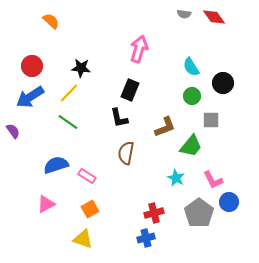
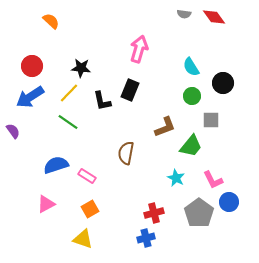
black L-shape: moved 17 px left, 17 px up
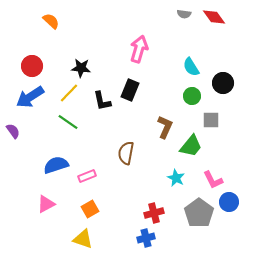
brown L-shape: rotated 45 degrees counterclockwise
pink rectangle: rotated 54 degrees counterclockwise
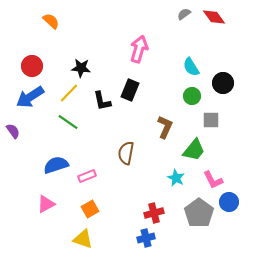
gray semicircle: rotated 136 degrees clockwise
green trapezoid: moved 3 px right, 4 px down
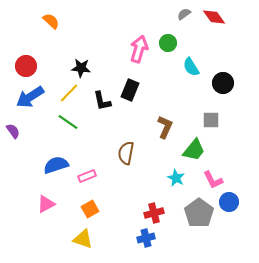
red circle: moved 6 px left
green circle: moved 24 px left, 53 px up
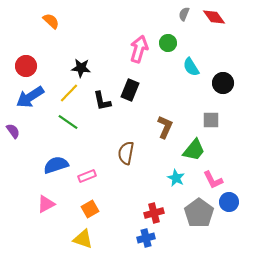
gray semicircle: rotated 32 degrees counterclockwise
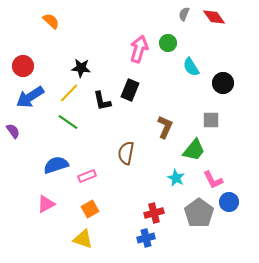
red circle: moved 3 px left
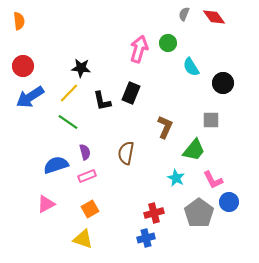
orange semicircle: moved 32 px left; rotated 42 degrees clockwise
black rectangle: moved 1 px right, 3 px down
purple semicircle: moved 72 px right, 21 px down; rotated 21 degrees clockwise
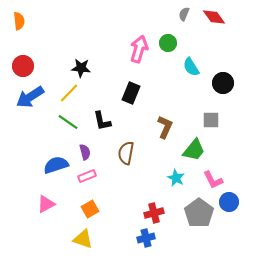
black L-shape: moved 20 px down
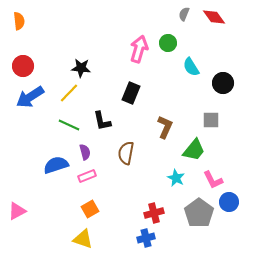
green line: moved 1 px right, 3 px down; rotated 10 degrees counterclockwise
pink triangle: moved 29 px left, 7 px down
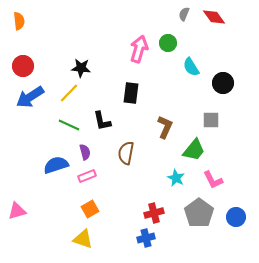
black rectangle: rotated 15 degrees counterclockwise
blue circle: moved 7 px right, 15 px down
pink triangle: rotated 12 degrees clockwise
